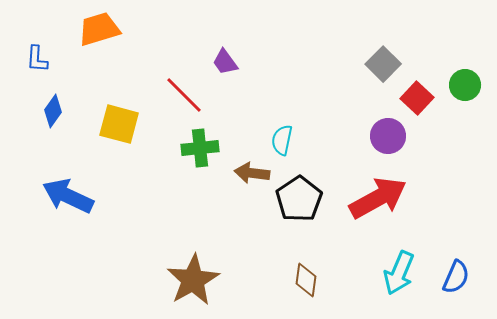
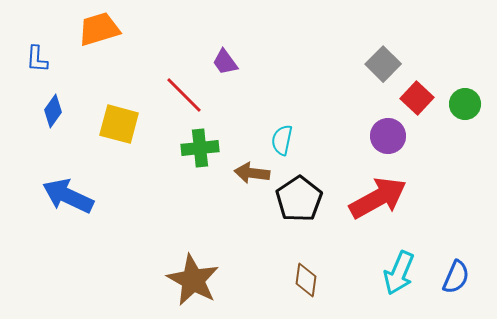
green circle: moved 19 px down
brown star: rotated 14 degrees counterclockwise
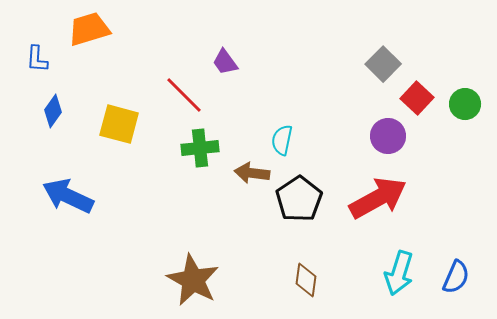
orange trapezoid: moved 10 px left
cyan arrow: rotated 6 degrees counterclockwise
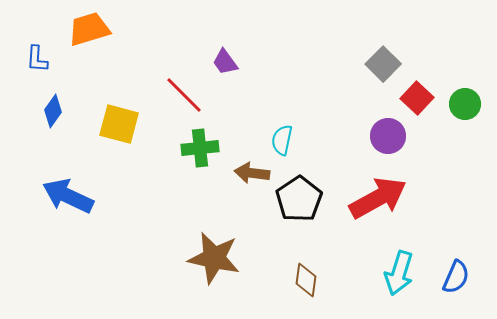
brown star: moved 21 px right, 22 px up; rotated 16 degrees counterclockwise
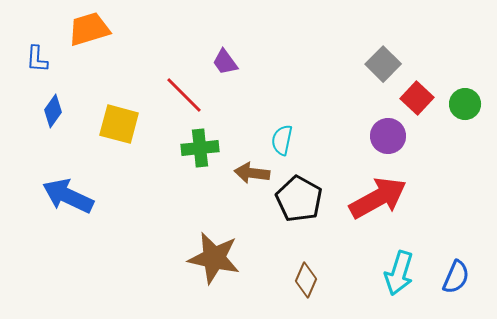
black pentagon: rotated 9 degrees counterclockwise
brown diamond: rotated 16 degrees clockwise
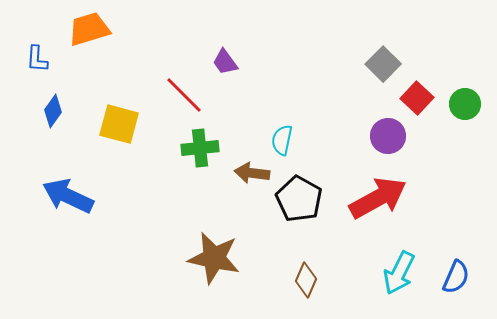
cyan arrow: rotated 9 degrees clockwise
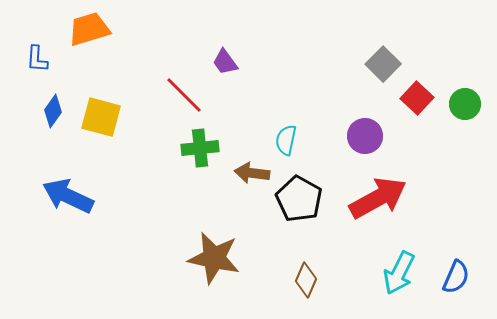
yellow square: moved 18 px left, 7 px up
purple circle: moved 23 px left
cyan semicircle: moved 4 px right
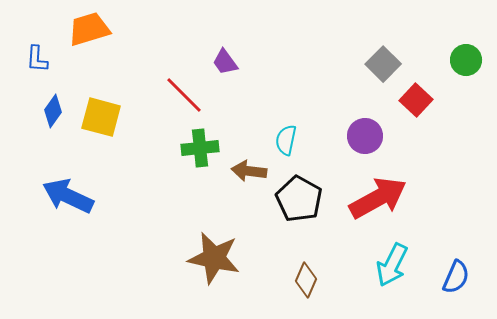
red square: moved 1 px left, 2 px down
green circle: moved 1 px right, 44 px up
brown arrow: moved 3 px left, 2 px up
cyan arrow: moved 7 px left, 8 px up
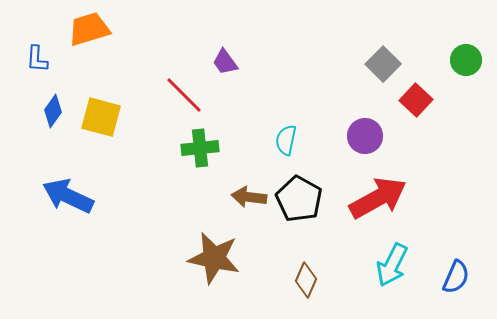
brown arrow: moved 26 px down
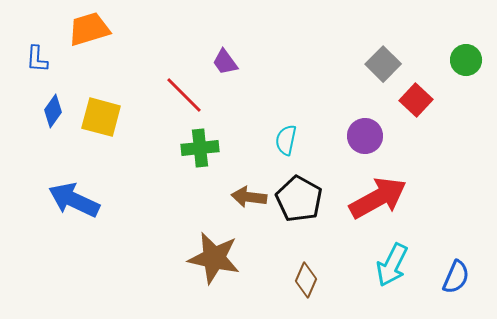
blue arrow: moved 6 px right, 4 px down
